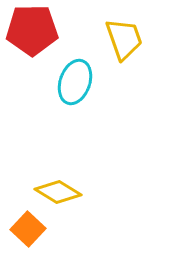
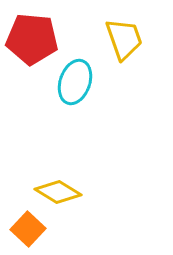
red pentagon: moved 9 px down; rotated 6 degrees clockwise
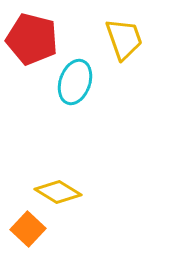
red pentagon: rotated 9 degrees clockwise
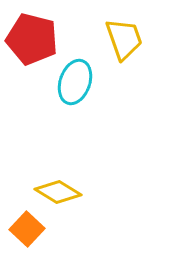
orange square: moved 1 px left
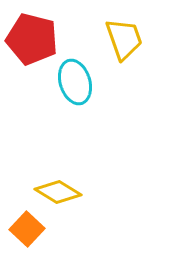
cyan ellipse: rotated 36 degrees counterclockwise
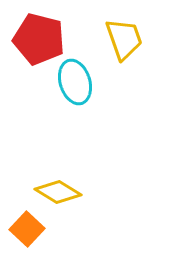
red pentagon: moved 7 px right
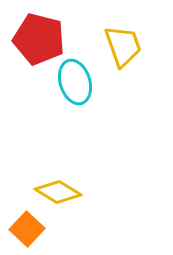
yellow trapezoid: moved 1 px left, 7 px down
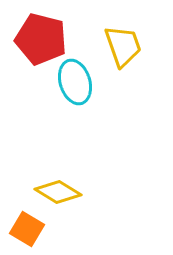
red pentagon: moved 2 px right
orange square: rotated 12 degrees counterclockwise
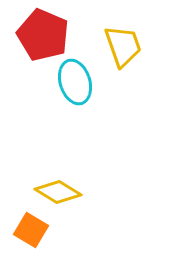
red pentagon: moved 2 px right, 4 px up; rotated 9 degrees clockwise
orange square: moved 4 px right, 1 px down
